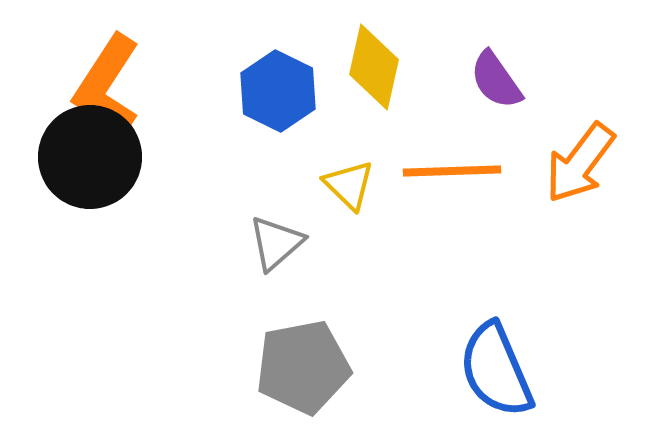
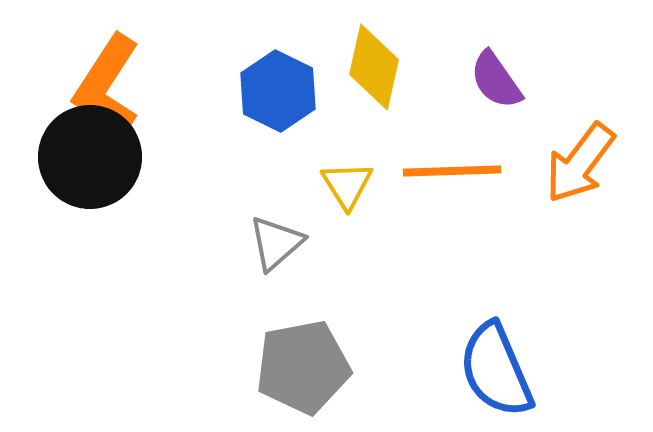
yellow triangle: moved 2 px left; rotated 14 degrees clockwise
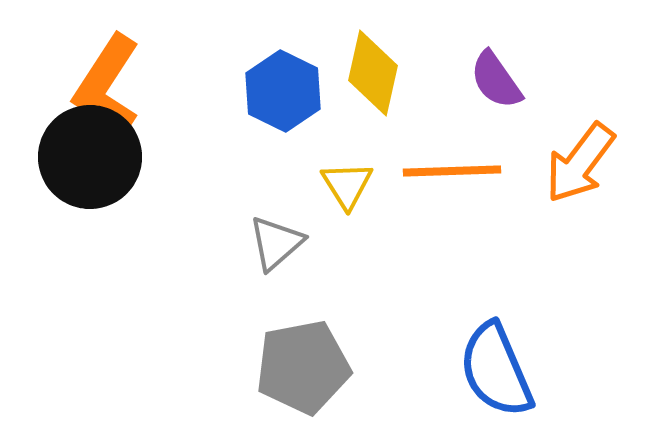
yellow diamond: moved 1 px left, 6 px down
blue hexagon: moved 5 px right
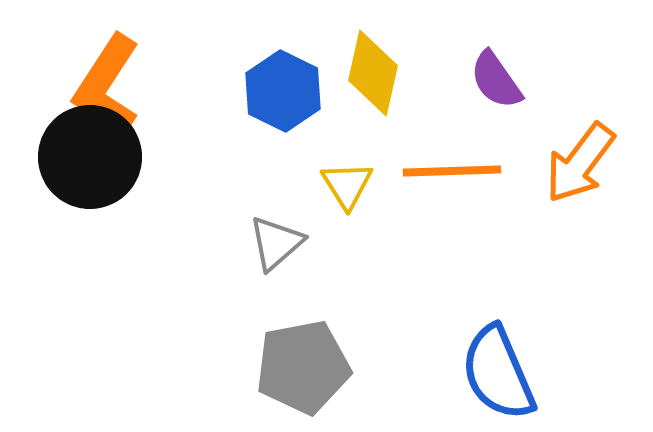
blue semicircle: moved 2 px right, 3 px down
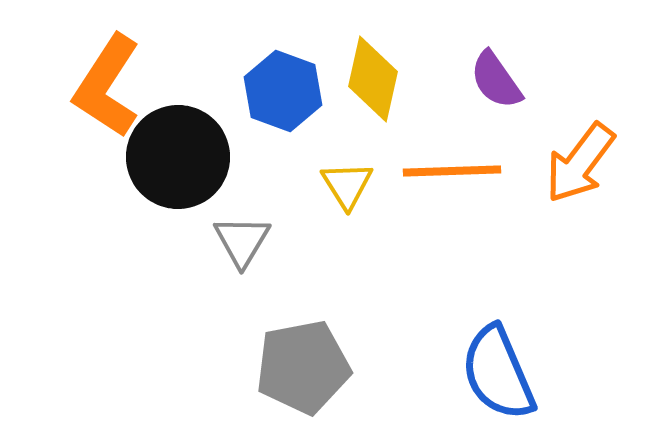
yellow diamond: moved 6 px down
blue hexagon: rotated 6 degrees counterclockwise
black circle: moved 88 px right
gray triangle: moved 34 px left, 2 px up; rotated 18 degrees counterclockwise
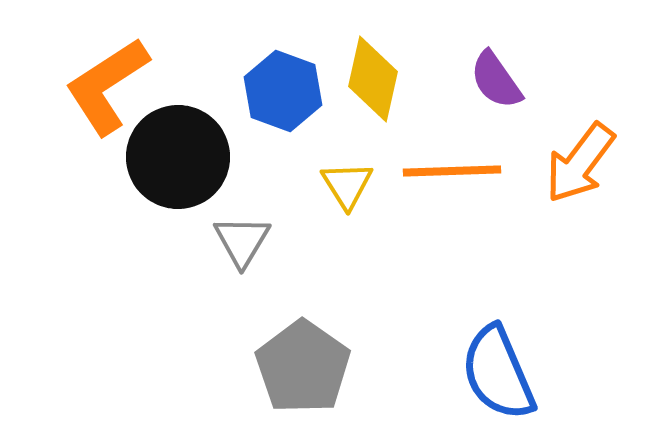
orange L-shape: rotated 24 degrees clockwise
gray pentagon: rotated 26 degrees counterclockwise
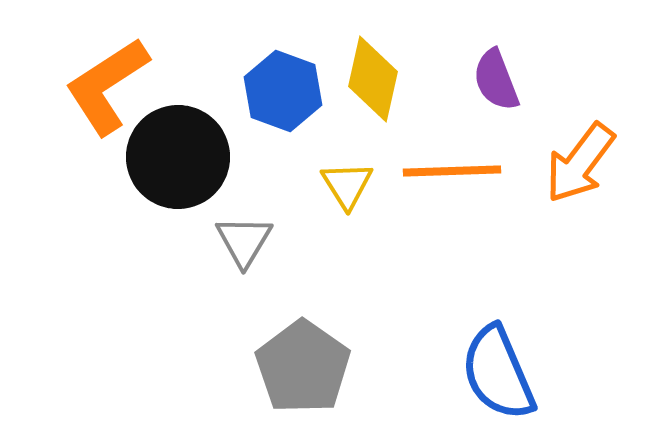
purple semicircle: rotated 14 degrees clockwise
gray triangle: moved 2 px right
